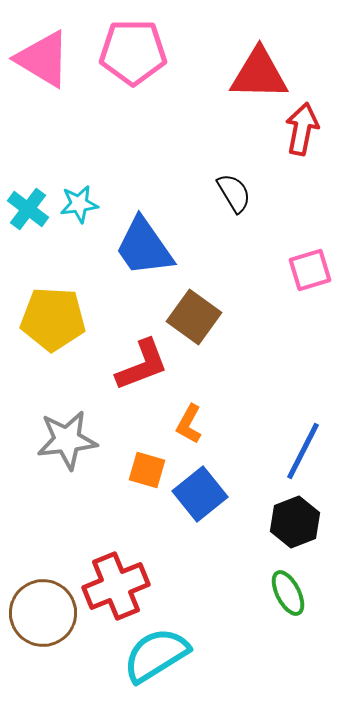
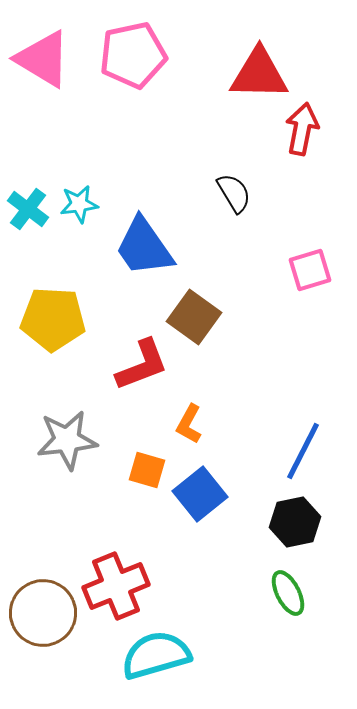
pink pentagon: moved 3 px down; rotated 12 degrees counterclockwise
black hexagon: rotated 9 degrees clockwise
cyan semicircle: rotated 16 degrees clockwise
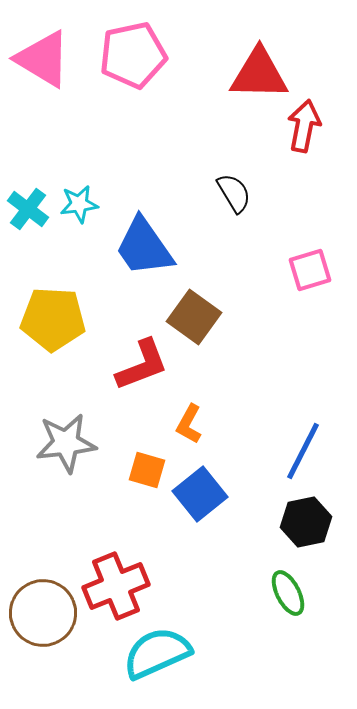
red arrow: moved 2 px right, 3 px up
gray star: moved 1 px left, 3 px down
black hexagon: moved 11 px right
cyan semicircle: moved 1 px right, 2 px up; rotated 8 degrees counterclockwise
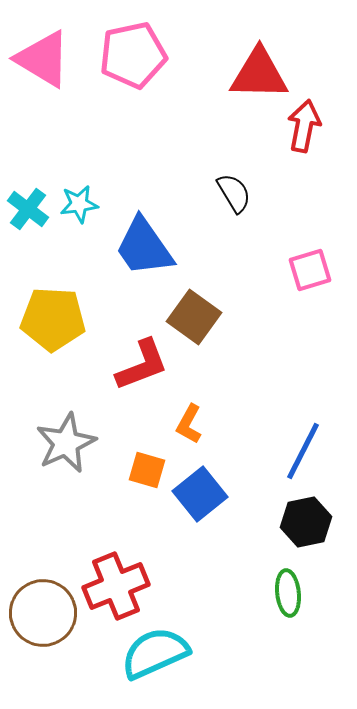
gray star: rotated 18 degrees counterclockwise
green ellipse: rotated 21 degrees clockwise
cyan semicircle: moved 2 px left
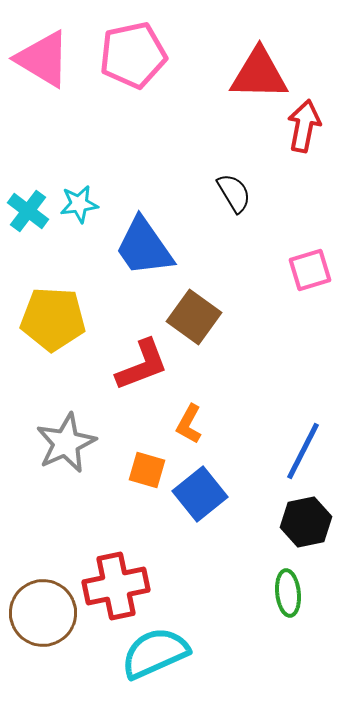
cyan cross: moved 2 px down
red cross: rotated 10 degrees clockwise
